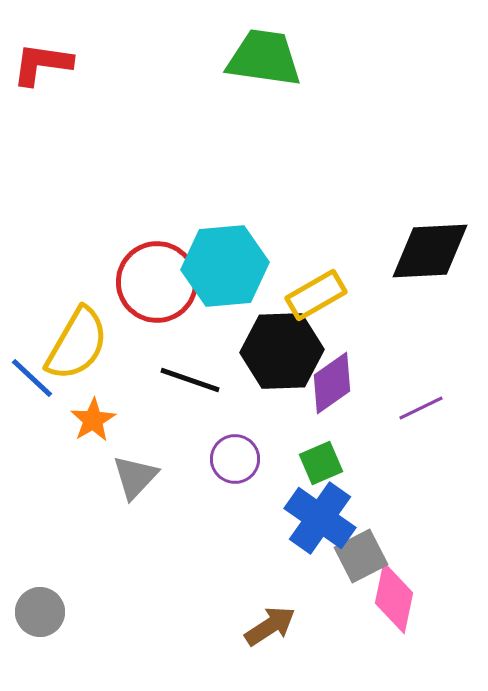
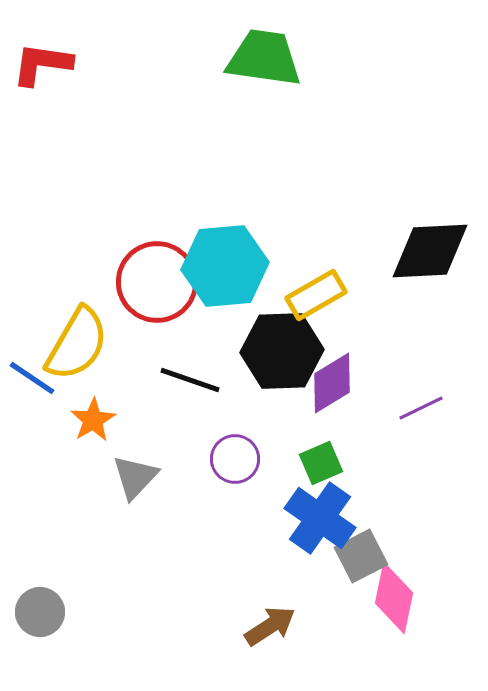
blue line: rotated 9 degrees counterclockwise
purple diamond: rotated 4 degrees clockwise
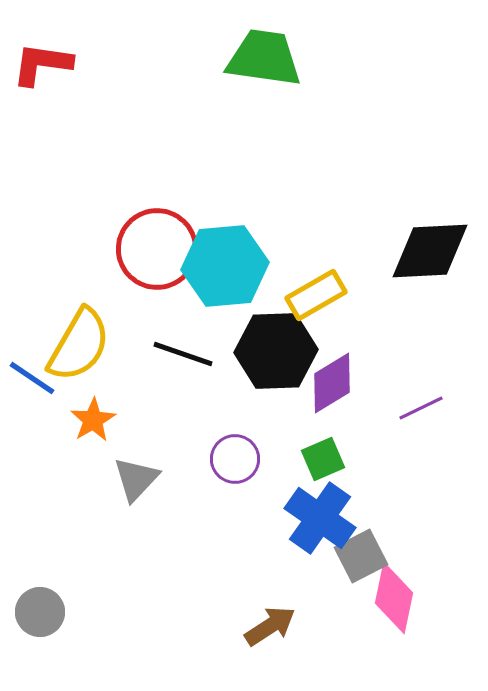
red circle: moved 33 px up
yellow semicircle: moved 2 px right, 1 px down
black hexagon: moved 6 px left
black line: moved 7 px left, 26 px up
green square: moved 2 px right, 4 px up
gray triangle: moved 1 px right, 2 px down
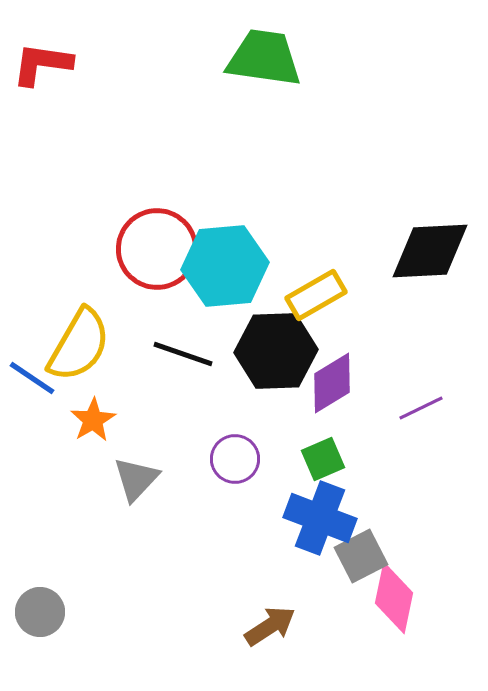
blue cross: rotated 14 degrees counterclockwise
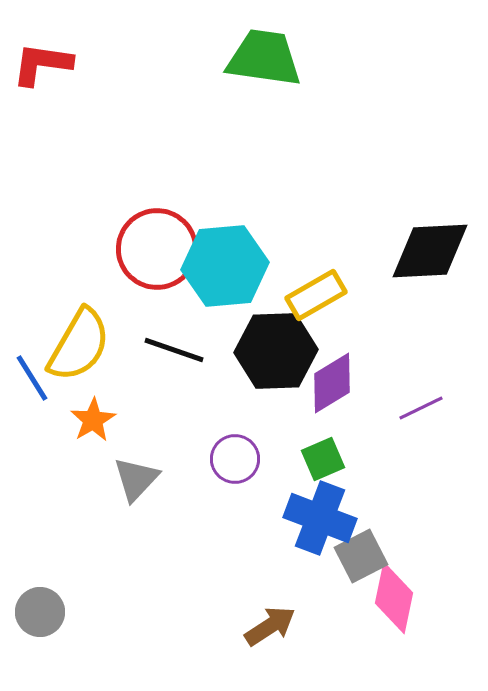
black line: moved 9 px left, 4 px up
blue line: rotated 24 degrees clockwise
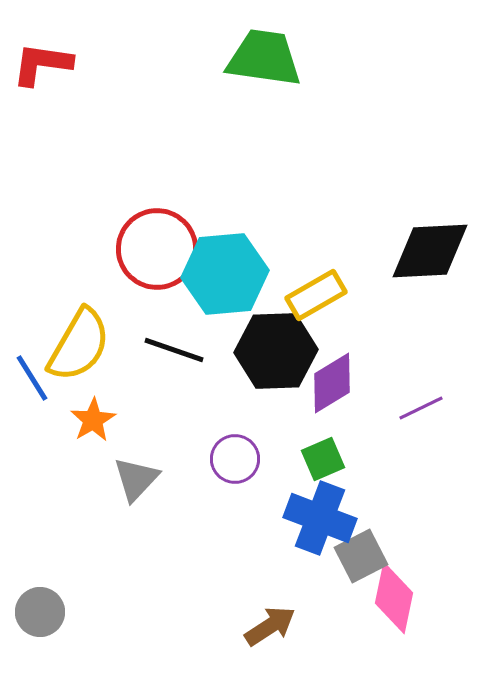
cyan hexagon: moved 8 px down
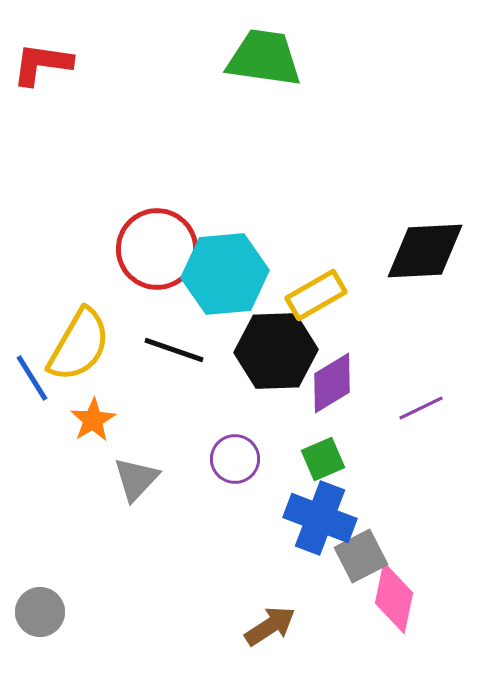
black diamond: moved 5 px left
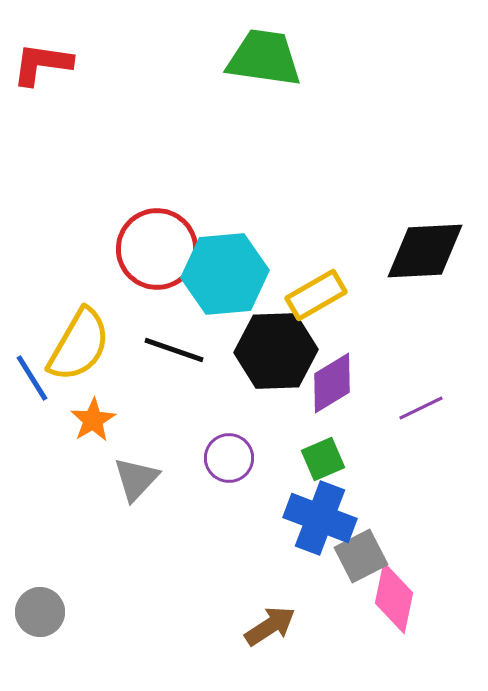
purple circle: moved 6 px left, 1 px up
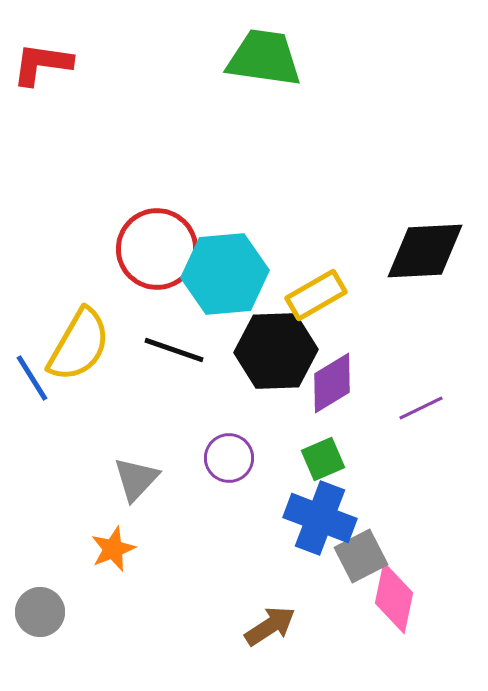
orange star: moved 20 px right, 129 px down; rotated 9 degrees clockwise
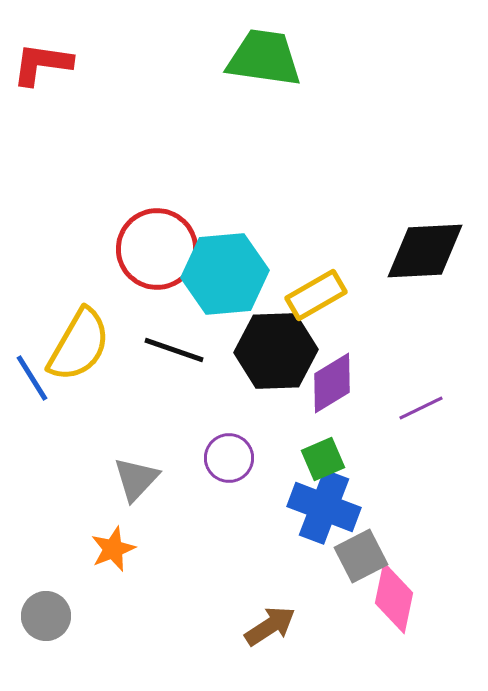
blue cross: moved 4 px right, 11 px up
gray circle: moved 6 px right, 4 px down
